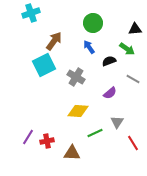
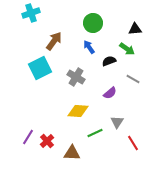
cyan square: moved 4 px left, 3 px down
red cross: rotated 32 degrees counterclockwise
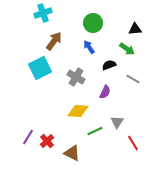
cyan cross: moved 12 px right
black semicircle: moved 4 px down
purple semicircle: moved 5 px left, 1 px up; rotated 24 degrees counterclockwise
green line: moved 2 px up
brown triangle: rotated 24 degrees clockwise
